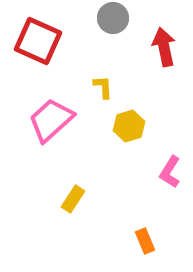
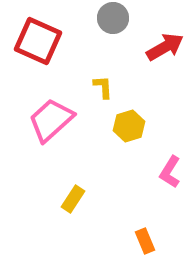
red arrow: moved 1 px right; rotated 72 degrees clockwise
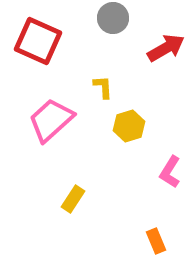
red arrow: moved 1 px right, 1 px down
orange rectangle: moved 11 px right
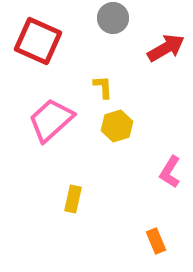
yellow hexagon: moved 12 px left
yellow rectangle: rotated 20 degrees counterclockwise
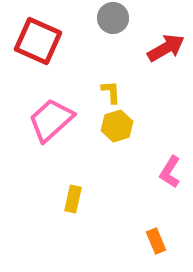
yellow L-shape: moved 8 px right, 5 px down
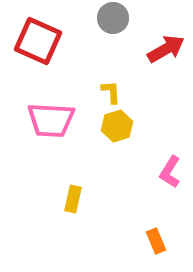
red arrow: moved 1 px down
pink trapezoid: rotated 135 degrees counterclockwise
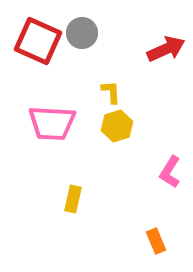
gray circle: moved 31 px left, 15 px down
red arrow: rotated 6 degrees clockwise
pink trapezoid: moved 1 px right, 3 px down
